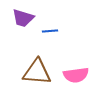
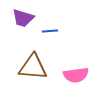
brown triangle: moved 4 px left, 5 px up
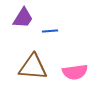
purple trapezoid: rotated 75 degrees counterclockwise
pink semicircle: moved 1 px left, 3 px up
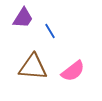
blue line: rotated 63 degrees clockwise
pink semicircle: moved 2 px left, 1 px up; rotated 30 degrees counterclockwise
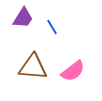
blue line: moved 2 px right, 4 px up
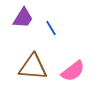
blue line: moved 1 px left, 1 px down
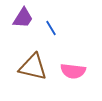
brown triangle: rotated 8 degrees clockwise
pink semicircle: rotated 45 degrees clockwise
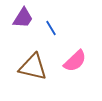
pink semicircle: moved 2 px right, 10 px up; rotated 50 degrees counterclockwise
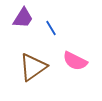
pink semicircle: rotated 70 degrees clockwise
brown triangle: rotated 48 degrees counterclockwise
